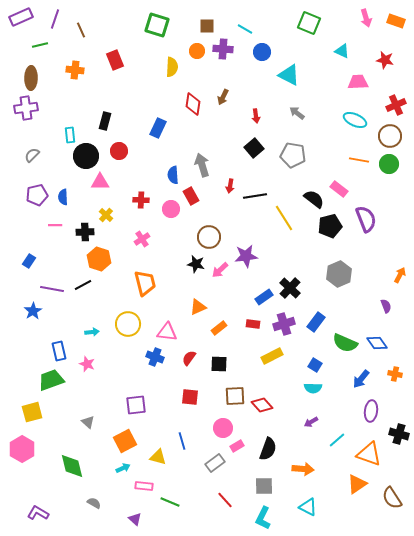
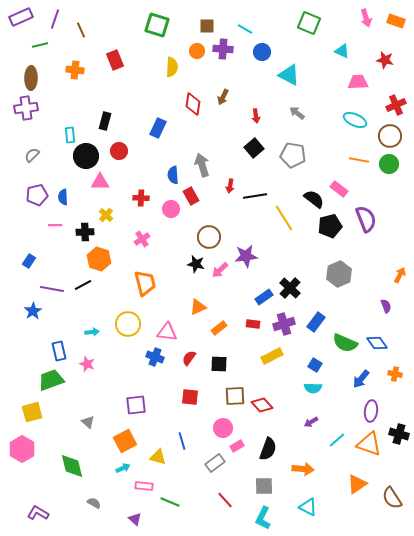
red cross at (141, 200): moved 2 px up
orange triangle at (369, 454): moved 10 px up
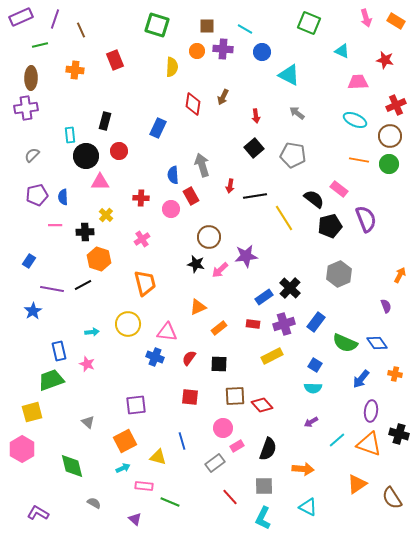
orange rectangle at (396, 21): rotated 12 degrees clockwise
red line at (225, 500): moved 5 px right, 3 px up
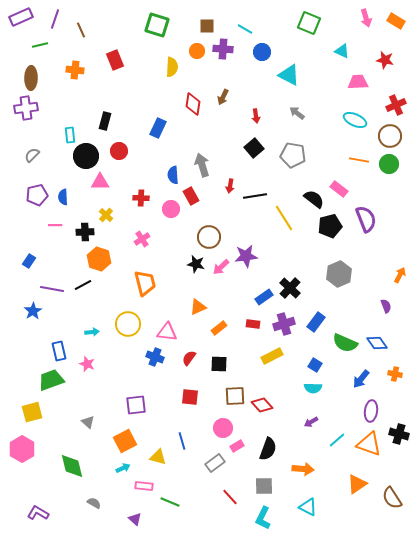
pink arrow at (220, 270): moved 1 px right, 3 px up
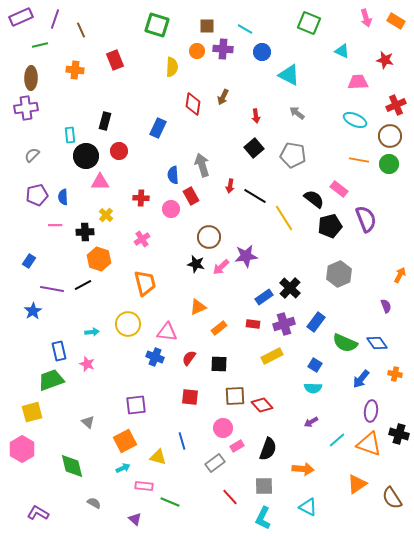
black line at (255, 196): rotated 40 degrees clockwise
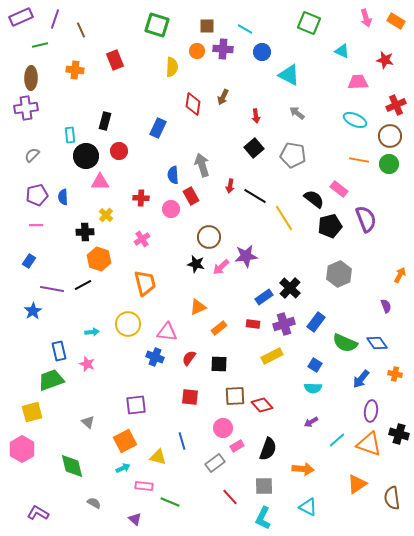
pink line at (55, 225): moved 19 px left
brown semicircle at (392, 498): rotated 25 degrees clockwise
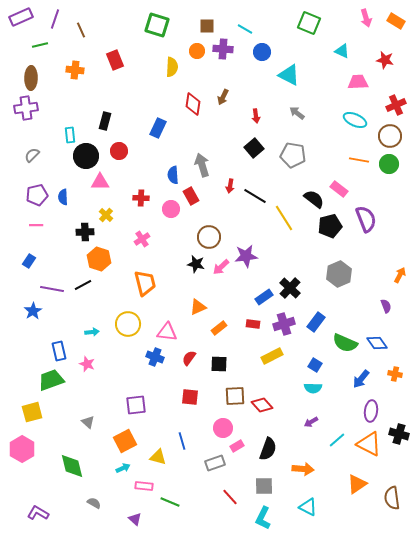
orange triangle at (369, 444): rotated 8 degrees clockwise
gray rectangle at (215, 463): rotated 18 degrees clockwise
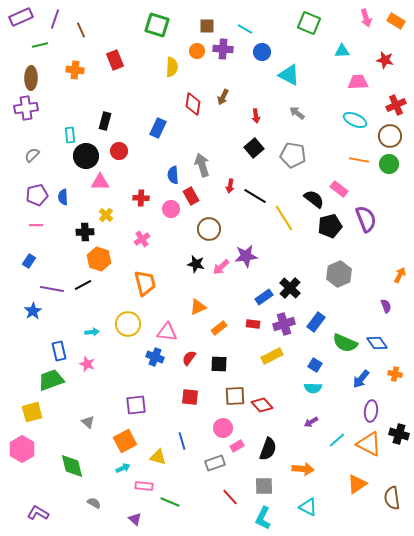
cyan triangle at (342, 51): rotated 28 degrees counterclockwise
brown circle at (209, 237): moved 8 px up
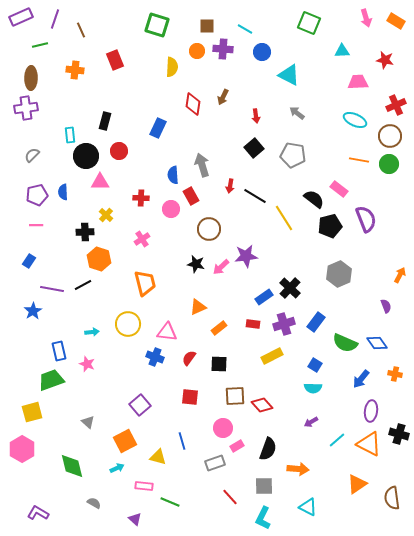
blue semicircle at (63, 197): moved 5 px up
purple square at (136, 405): moved 4 px right; rotated 35 degrees counterclockwise
cyan arrow at (123, 468): moved 6 px left
orange arrow at (303, 469): moved 5 px left
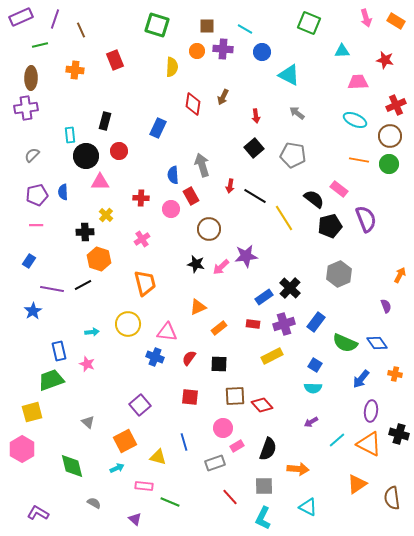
blue line at (182, 441): moved 2 px right, 1 px down
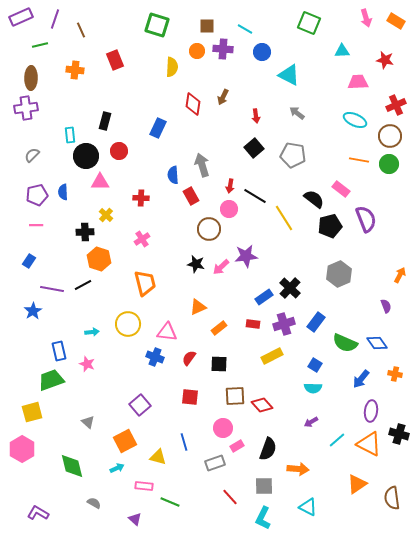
pink rectangle at (339, 189): moved 2 px right
pink circle at (171, 209): moved 58 px right
